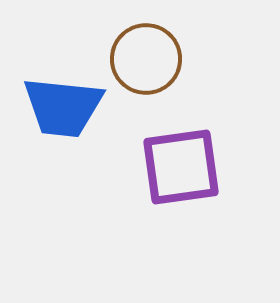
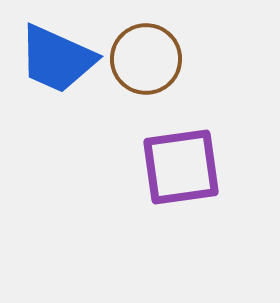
blue trapezoid: moved 6 px left, 48 px up; rotated 18 degrees clockwise
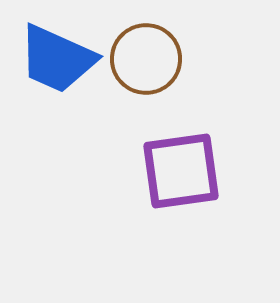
purple square: moved 4 px down
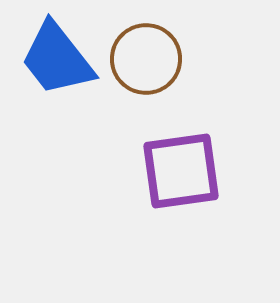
blue trapezoid: rotated 28 degrees clockwise
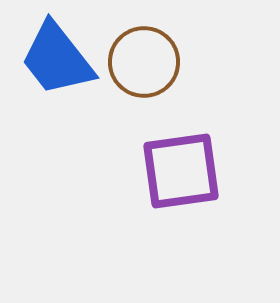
brown circle: moved 2 px left, 3 px down
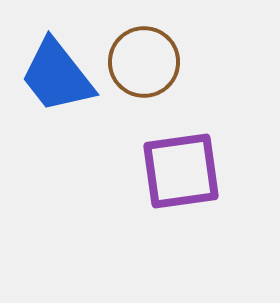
blue trapezoid: moved 17 px down
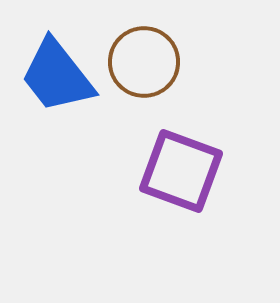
purple square: rotated 28 degrees clockwise
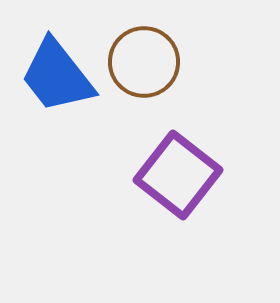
purple square: moved 3 px left, 4 px down; rotated 18 degrees clockwise
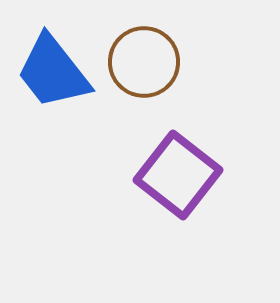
blue trapezoid: moved 4 px left, 4 px up
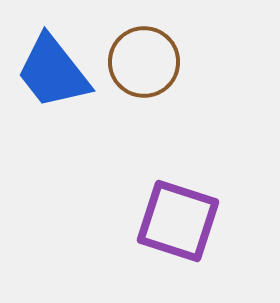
purple square: moved 46 px down; rotated 20 degrees counterclockwise
